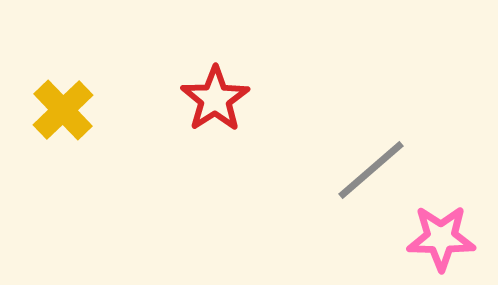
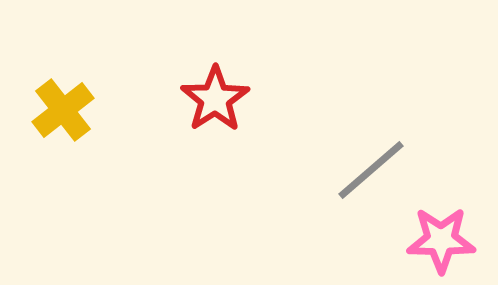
yellow cross: rotated 6 degrees clockwise
pink star: moved 2 px down
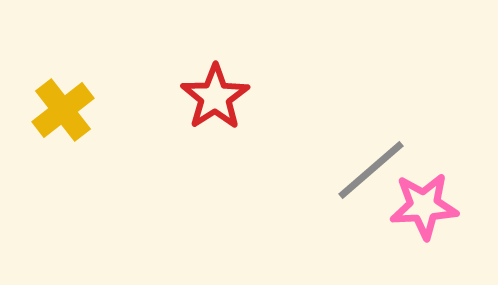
red star: moved 2 px up
pink star: moved 17 px left, 34 px up; rotated 4 degrees counterclockwise
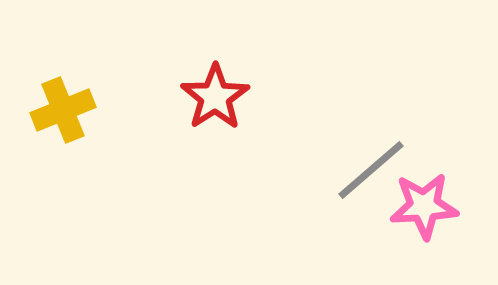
yellow cross: rotated 16 degrees clockwise
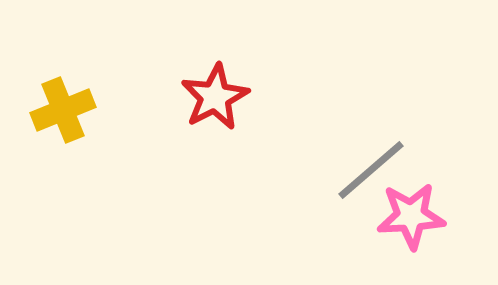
red star: rotated 6 degrees clockwise
pink star: moved 13 px left, 10 px down
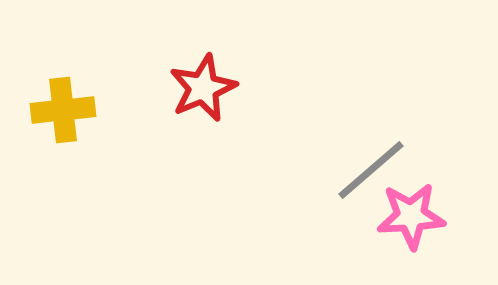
red star: moved 12 px left, 9 px up; rotated 4 degrees clockwise
yellow cross: rotated 16 degrees clockwise
